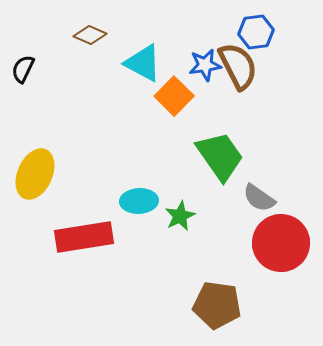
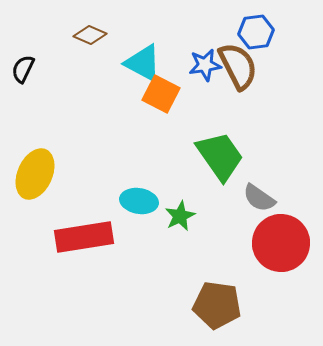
orange square: moved 13 px left, 2 px up; rotated 18 degrees counterclockwise
cyan ellipse: rotated 12 degrees clockwise
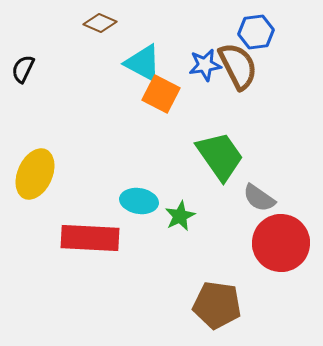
brown diamond: moved 10 px right, 12 px up
red rectangle: moved 6 px right, 1 px down; rotated 12 degrees clockwise
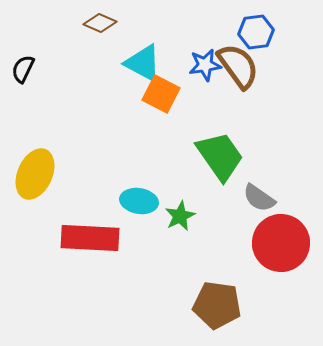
brown semicircle: rotated 9 degrees counterclockwise
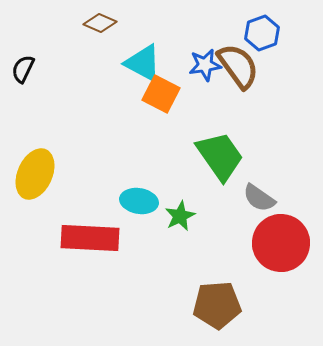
blue hexagon: moved 6 px right, 1 px down; rotated 12 degrees counterclockwise
brown pentagon: rotated 12 degrees counterclockwise
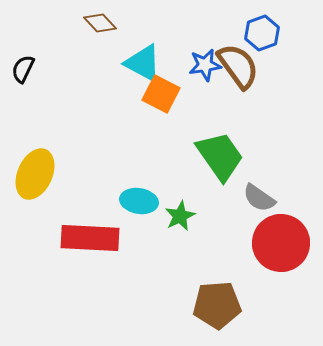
brown diamond: rotated 24 degrees clockwise
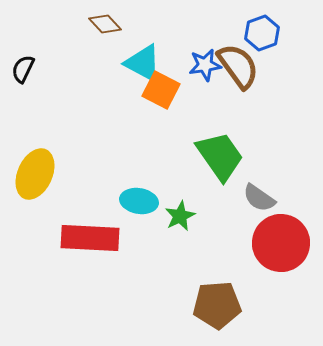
brown diamond: moved 5 px right, 1 px down
orange square: moved 4 px up
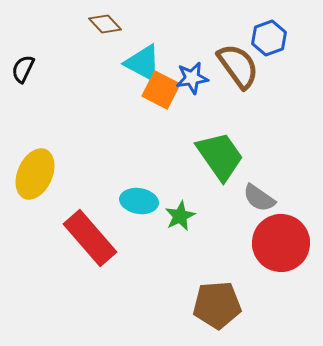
blue hexagon: moved 7 px right, 5 px down
blue star: moved 13 px left, 13 px down
red rectangle: rotated 46 degrees clockwise
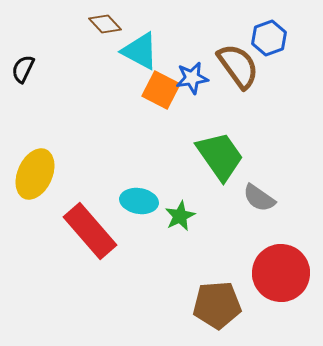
cyan triangle: moved 3 px left, 12 px up
red rectangle: moved 7 px up
red circle: moved 30 px down
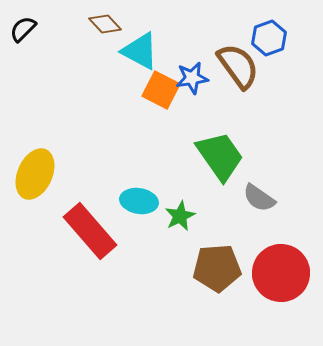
black semicircle: moved 40 px up; rotated 20 degrees clockwise
brown pentagon: moved 37 px up
